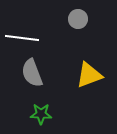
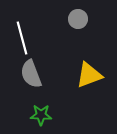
white line: rotated 68 degrees clockwise
gray semicircle: moved 1 px left, 1 px down
green star: moved 1 px down
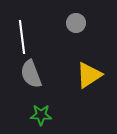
gray circle: moved 2 px left, 4 px down
white line: moved 1 px up; rotated 8 degrees clockwise
yellow triangle: rotated 12 degrees counterclockwise
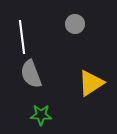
gray circle: moved 1 px left, 1 px down
yellow triangle: moved 2 px right, 8 px down
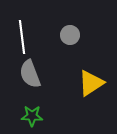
gray circle: moved 5 px left, 11 px down
gray semicircle: moved 1 px left
green star: moved 9 px left, 1 px down
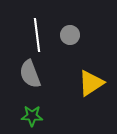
white line: moved 15 px right, 2 px up
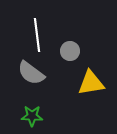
gray circle: moved 16 px down
gray semicircle: moved 1 px right, 1 px up; rotated 32 degrees counterclockwise
yellow triangle: rotated 24 degrees clockwise
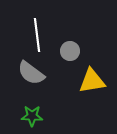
yellow triangle: moved 1 px right, 2 px up
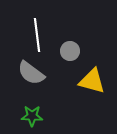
yellow triangle: rotated 24 degrees clockwise
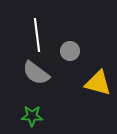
gray semicircle: moved 5 px right
yellow triangle: moved 6 px right, 2 px down
